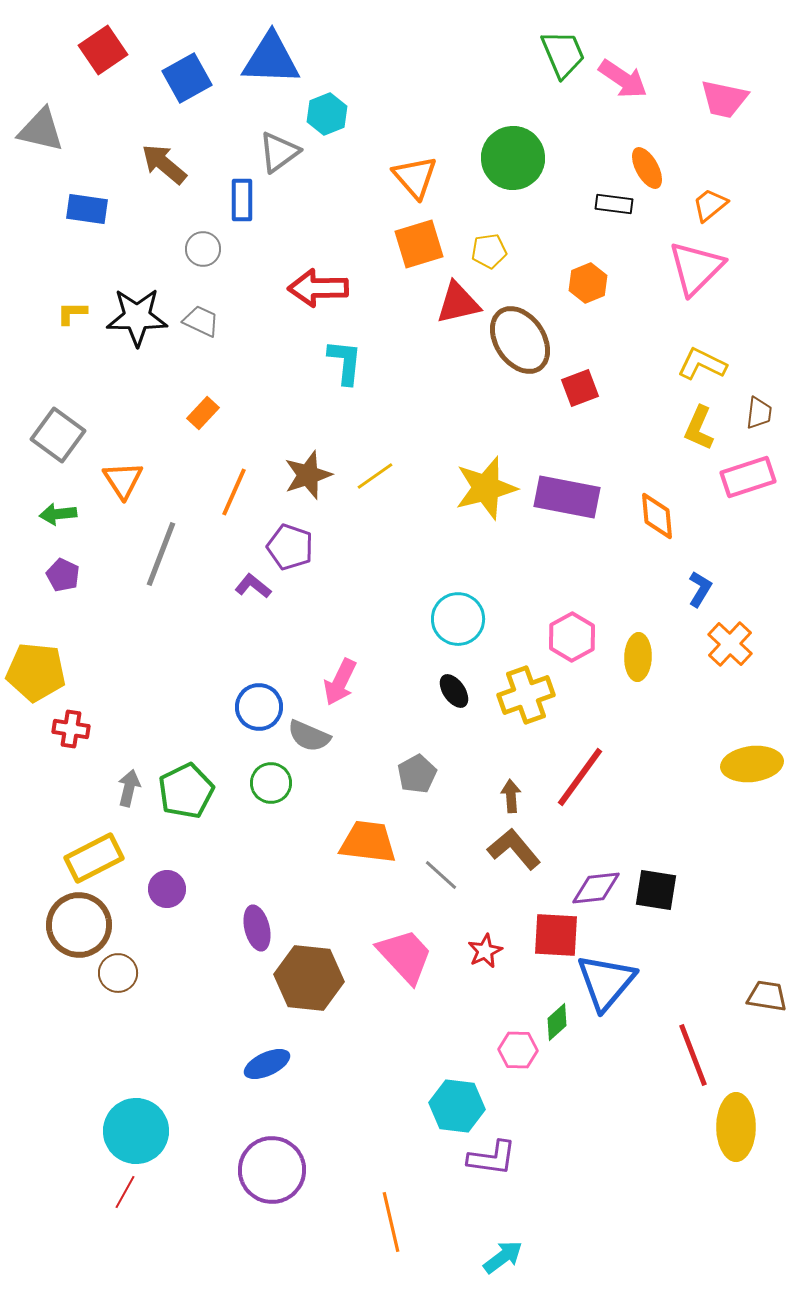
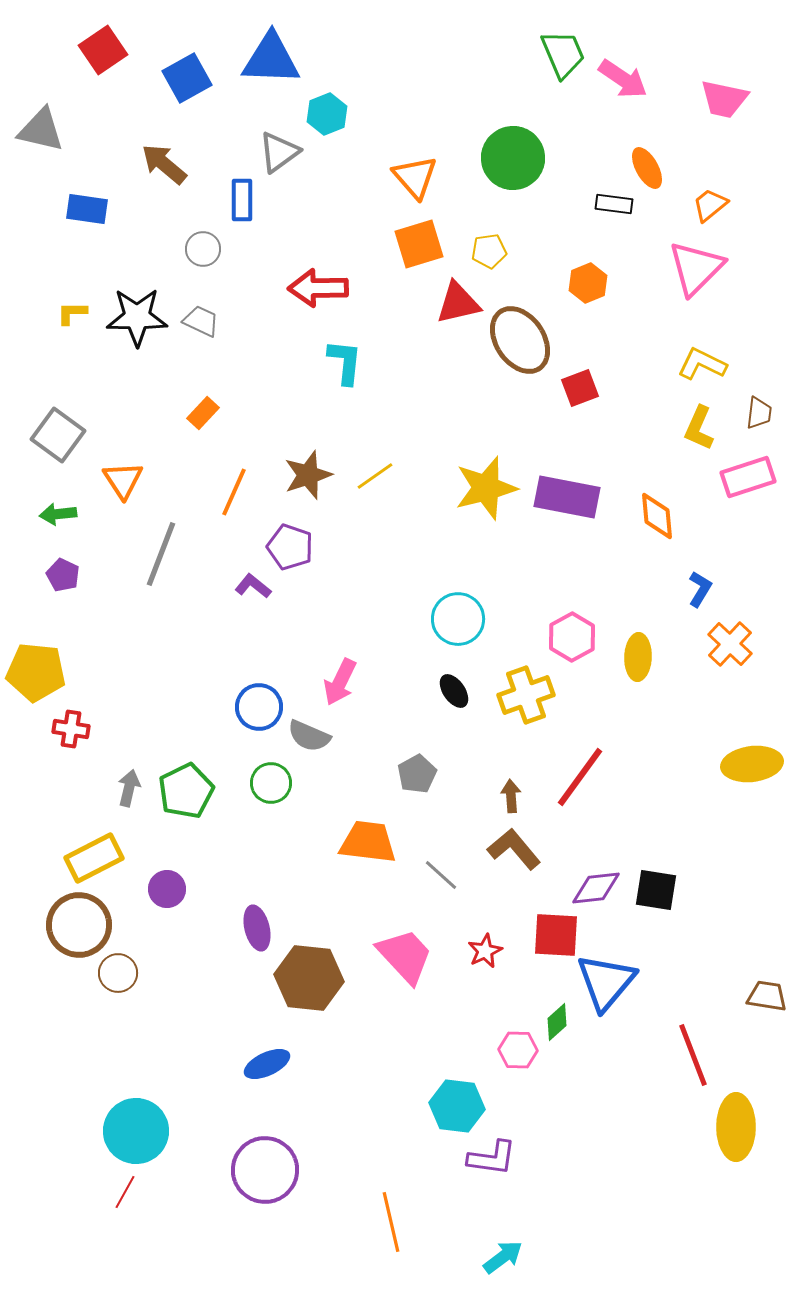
purple circle at (272, 1170): moved 7 px left
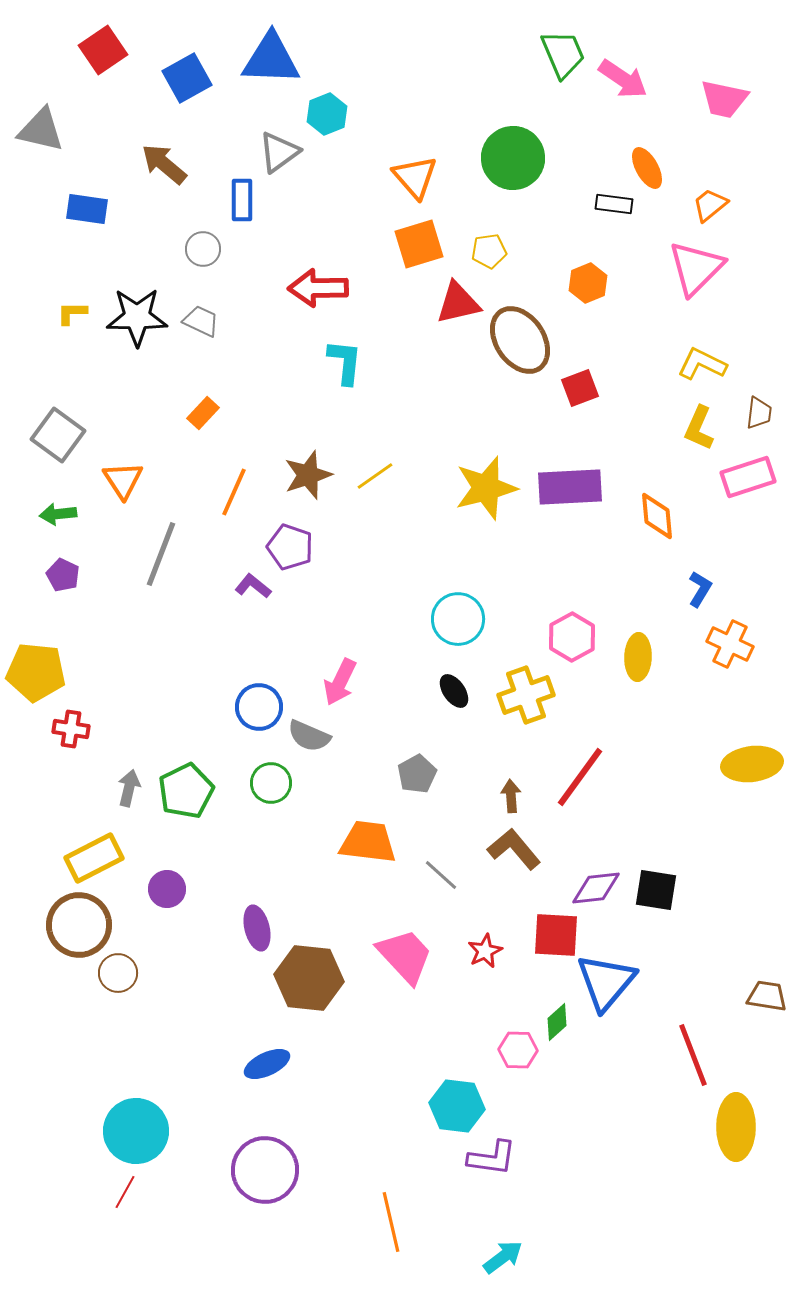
purple rectangle at (567, 497): moved 3 px right, 10 px up; rotated 14 degrees counterclockwise
orange cross at (730, 644): rotated 18 degrees counterclockwise
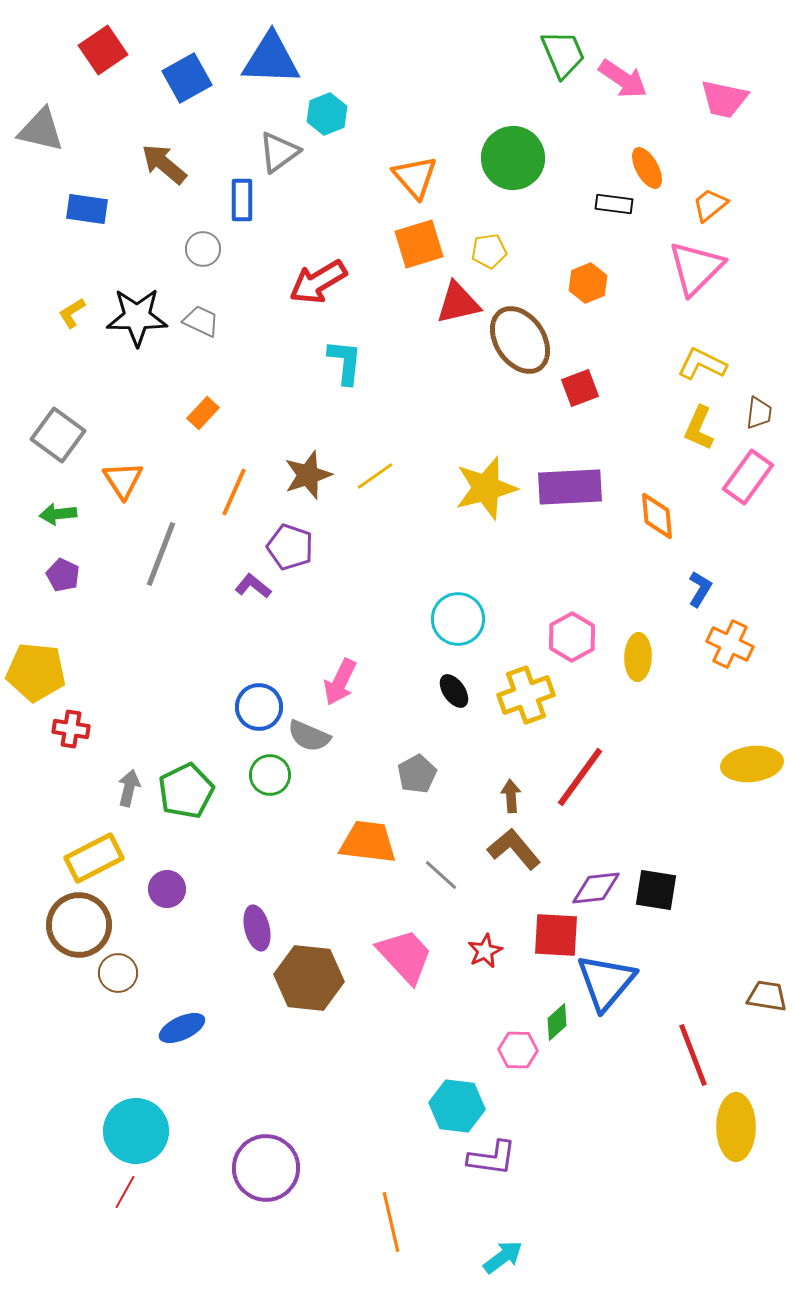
red arrow at (318, 288): moved 6 px up; rotated 30 degrees counterclockwise
yellow L-shape at (72, 313): rotated 32 degrees counterclockwise
pink rectangle at (748, 477): rotated 36 degrees counterclockwise
green circle at (271, 783): moved 1 px left, 8 px up
blue ellipse at (267, 1064): moved 85 px left, 36 px up
purple circle at (265, 1170): moved 1 px right, 2 px up
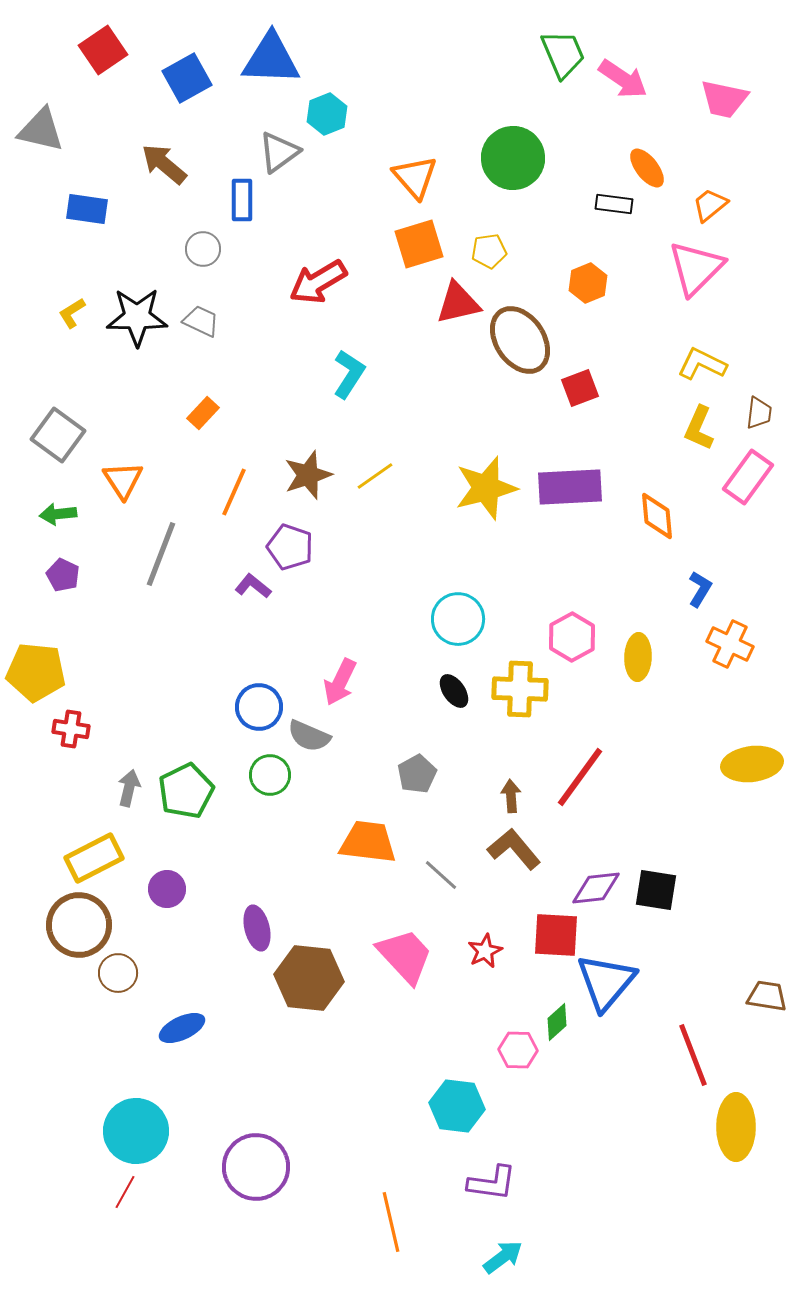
orange ellipse at (647, 168): rotated 9 degrees counterclockwise
cyan L-shape at (345, 362): moved 4 px right, 12 px down; rotated 27 degrees clockwise
yellow cross at (526, 695): moved 6 px left, 6 px up; rotated 22 degrees clockwise
purple L-shape at (492, 1158): moved 25 px down
purple circle at (266, 1168): moved 10 px left, 1 px up
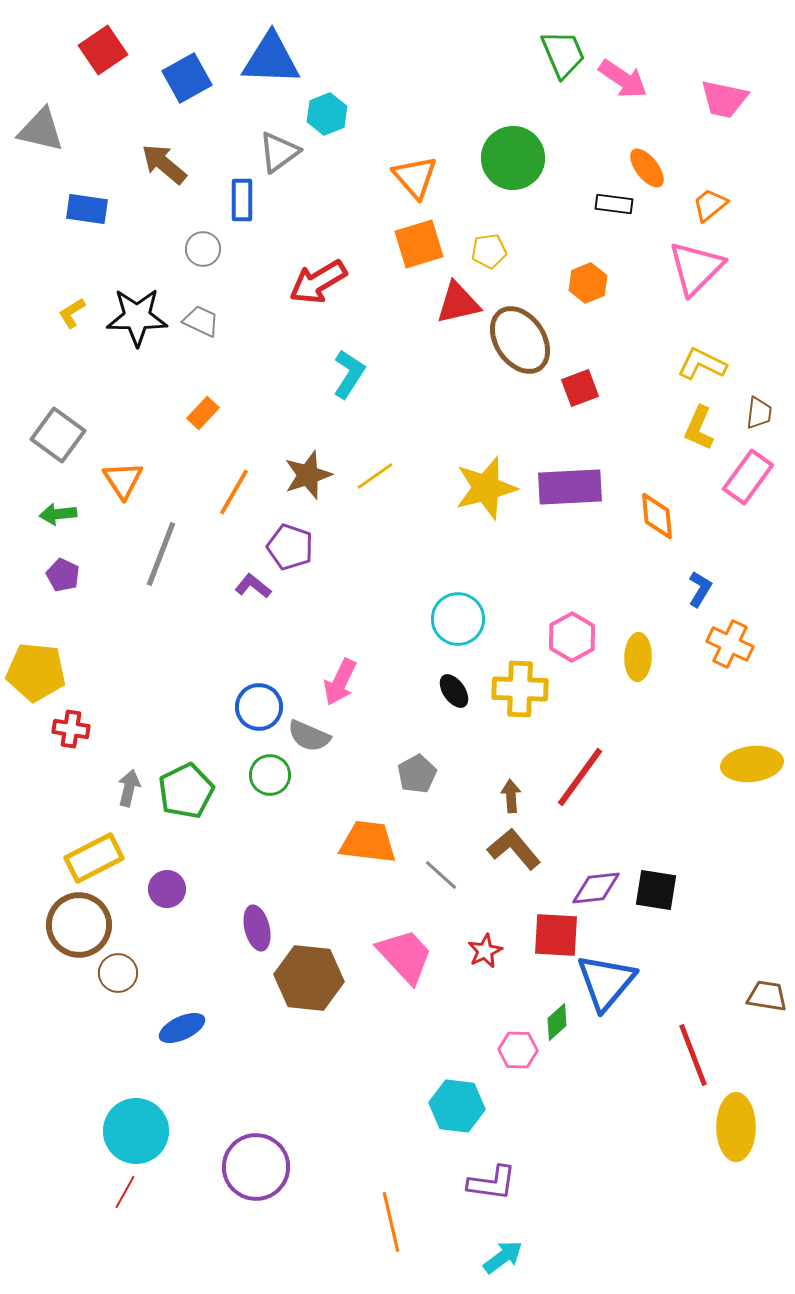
orange line at (234, 492): rotated 6 degrees clockwise
